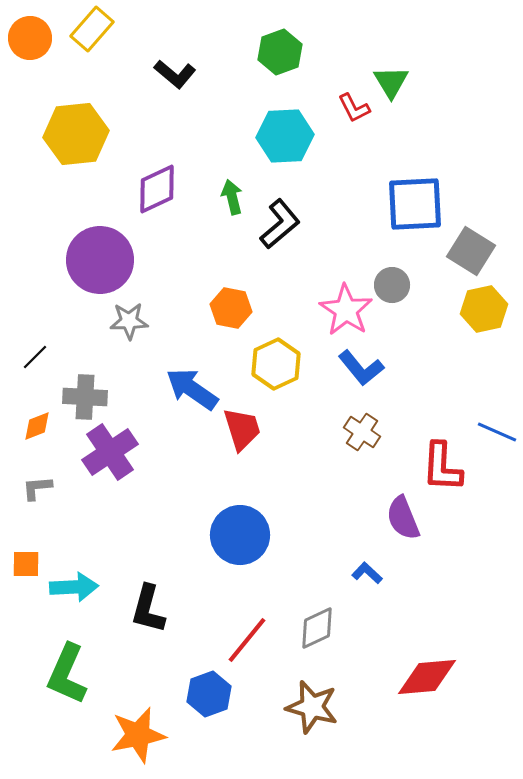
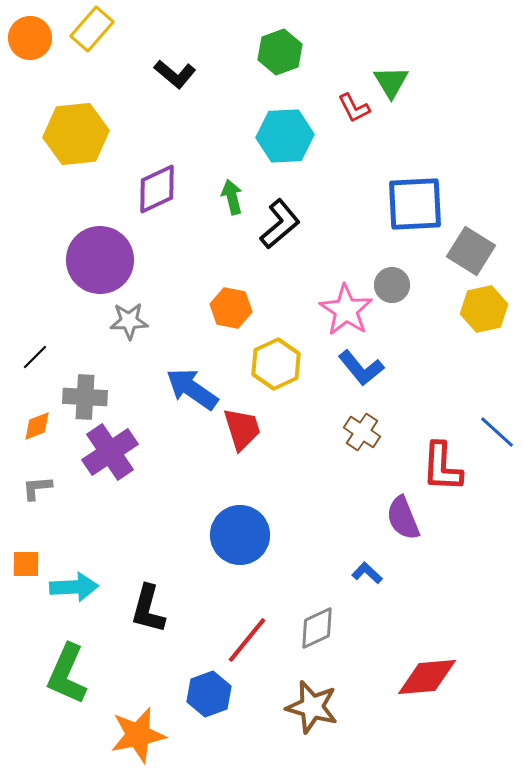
blue line at (497, 432): rotated 18 degrees clockwise
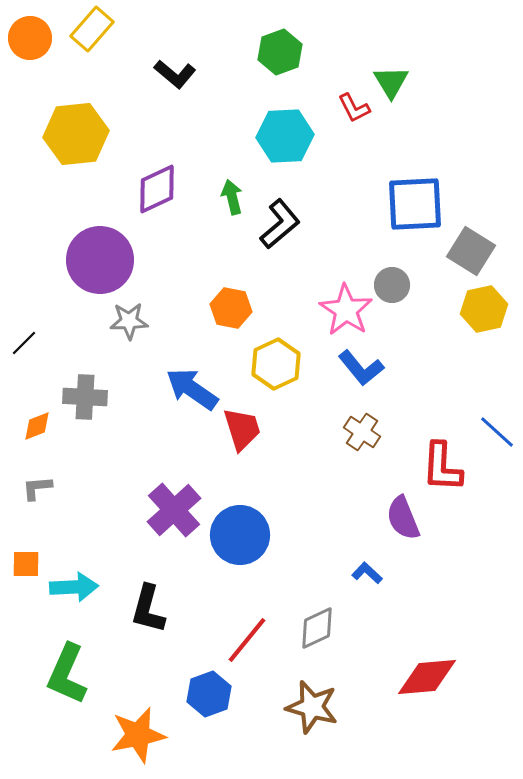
black line at (35, 357): moved 11 px left, 14 px up
purple cross at (110, 452): moved 64 px right, 58 px down; rotated 8 degrees counterclockwise
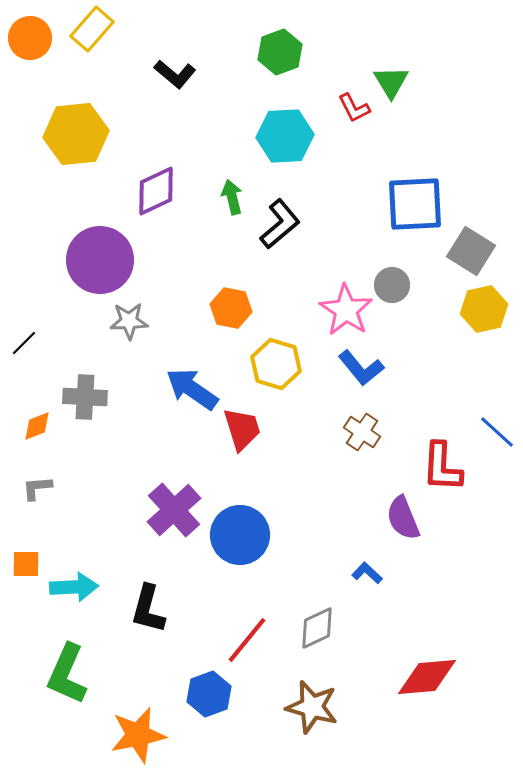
purple diamond at (157, 189): moved 1 px left, 2 px down
yellow hexagon at (276, 364): rotated 18 degrees counterclockwise
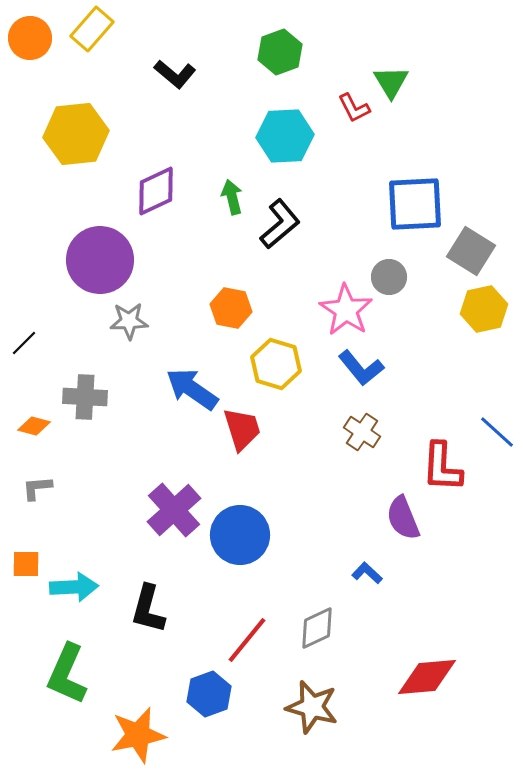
gray circle at (392, 285): moved 3 px left, 8 px up
orange diamond at (37, 426): moved 3 px left; rotated 36 degrees clockwise
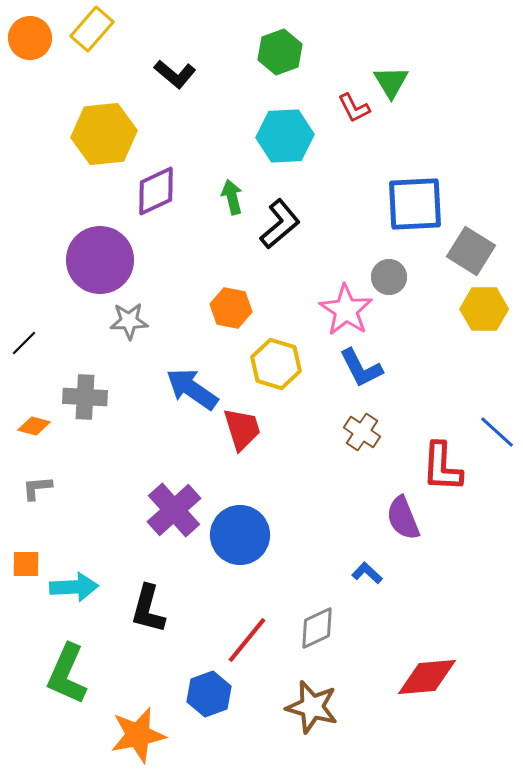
yellow hexagon at (76, 134): moved 28 px right
yellow hexagon at (484, 309): rotated 12 degrees clockwise
blue L-shape at (361, 368): rotated 12 degrees clockwise
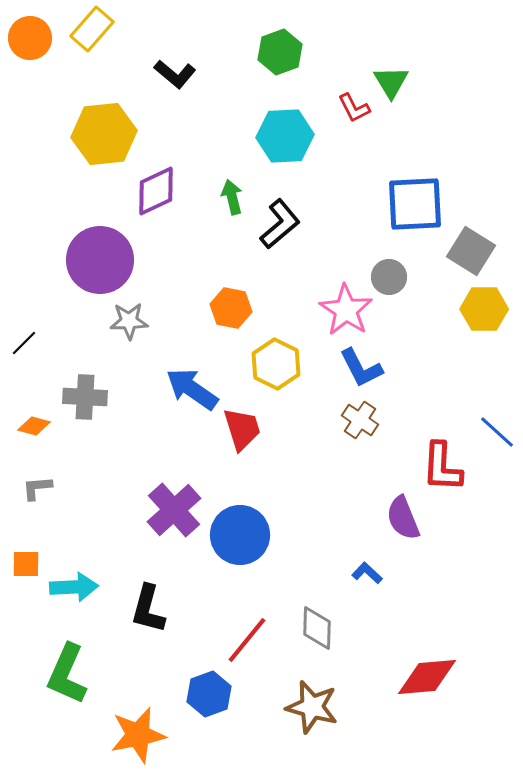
yellow hexagon at (276, 364): rotated 9 degrees clockwise
brown cross at (362, 432): moved 2 px left, 12 px up
gray diamond at (317, 628): rotated 63 degrees counterclockwise
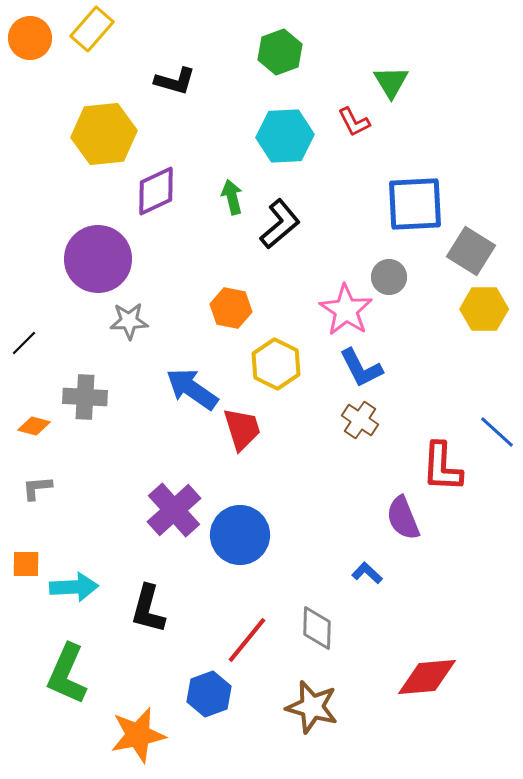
black L-shape at (175, 74): moved 7 px down; rotated 24 degrees counterclockwise
red L-shape at (354, 108): moved 14 px down
purple circle at (100, 260): moved 2 px left, 1 px up
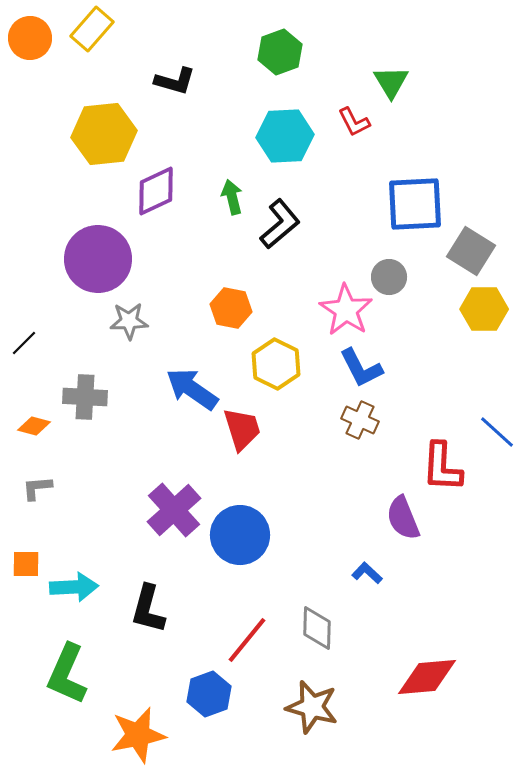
brown cross at (360, 420): rotated 9 degrees counterclockwise
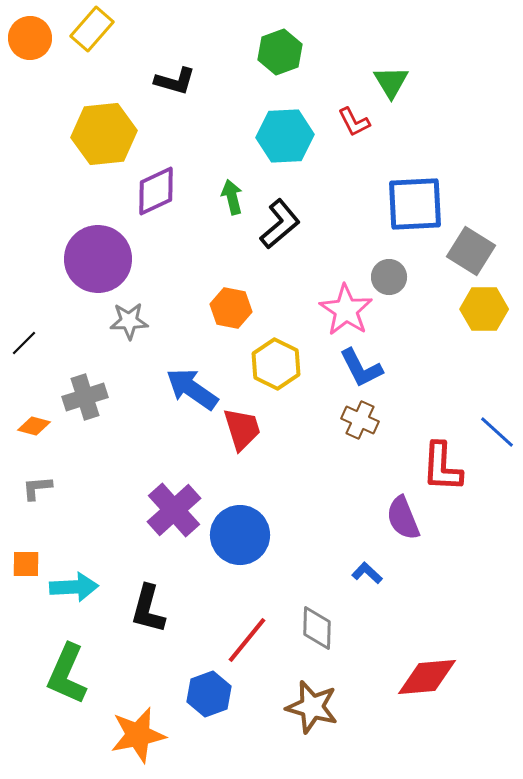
gray cross at (85, 397): rotated 21 degrees counterclockwise
